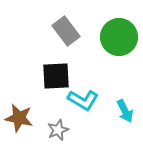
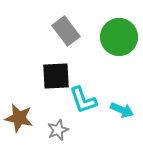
cyan L-shape: rotated 40 degrees clockwise
cyan arrow: moved 3 px left, 1 px up; rotated 40 degrees counterclockwise
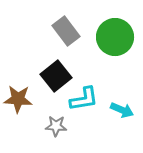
green circle: moved 4 px left
black square: rotated 36 degrees counterclockwise
cyan L-shape: moved 1 px right, 1 px up; rotated 80 degrees counterclockwise
brown star: moved 1 px left, 19 px up; rotated 8 degrees counterclockwise
gray star: moved 2 px left, 4 px up; rotated 25 degrees clockwise
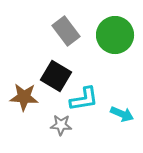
green circle: moved 2 px up
black square: rotated 20 degrees counterclockwise
brown star: moved 6 px right, 2 px up
cyan arrow: moved 4 px down
gray star: moved 5 px right, 1 px up
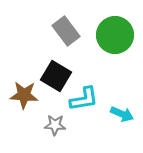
brown star: moved 2 px up
gray star: moved 6 px left
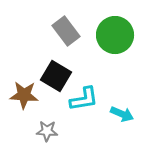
gray star: moved 8 px left, 6 px down
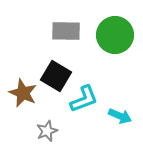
gray rectangle: rotated 52 degrees counterclockwise
brown star: moved 1 px left, 2 px up; rotated 20 degrees clockwise
cyan L-shape: rotated 12 degrees counterclockwise
cyan arrow: moved 2 px left, 2 px down
gray star: rotated 25 degrees counterclockwise
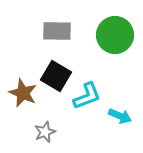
gray rectangle: moved 9 px left
cyan L-shape: moved 3 px right, 3 px up
gray star: moved 2 px left, 1 px down
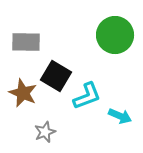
gray rectangle: moved 31 px left, 11 px down
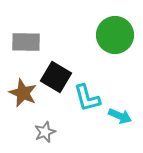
black square: moved 1 px down
cyan L-shape: moved 2 px down; rotated 96 degrees clockwise
